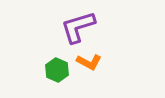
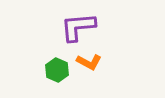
purple L-shape: rotated 12 degrees clockwise
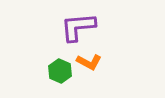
green hexagon: moved 3 px right, 1 px down
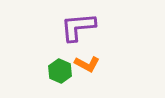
orange L-shape: moved 2 px left, 2 px down
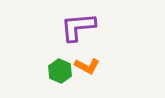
orange L-shape: moved 2 px down
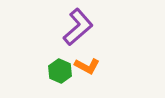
purple L-shape: rotated 144 degrees clockwise
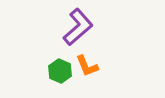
orange L-shape: rotated 40 degrees clockwise
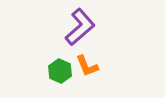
purple L-shape: moved 2 px right
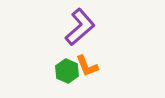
green hexagon: moved 7 px right
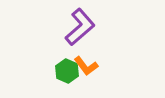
orange L-shape: moved 1 px left; rotated 15 degrees counterclockwise
